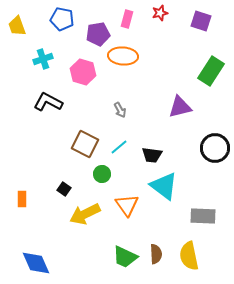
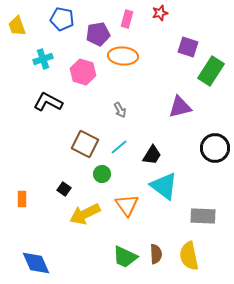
purple square: moved 13 px left, 26 px down
black trapezoid: rotated 65 degrees counterclockwise
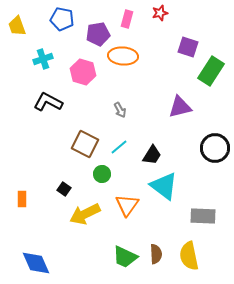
orange triangle: rotated 10 degrees clockwise
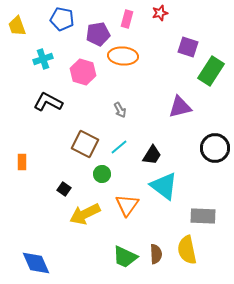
orange rectangle: moved 37 px up
yellow semicircle: moved 2 px left, 6 px up
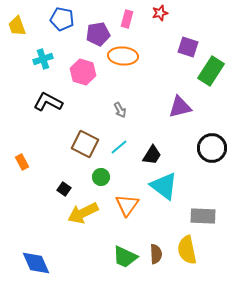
black circle: moved 3 px left
orange rectangle: rotated 28 degrees counterclockwise
green circle: moved 1 px left, 3 px down
yellow arrow: moved 2 px left, 1 px up
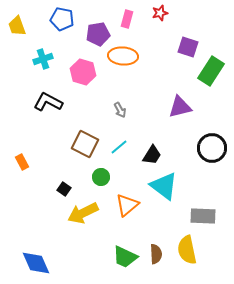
orange triangle: rotated 15 degrees clockwise
